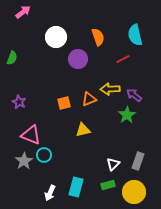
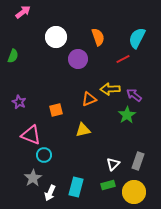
cyan semicircle: moved 2 px right, 3 px down; rotated 40 degrees clockwise
green semicircle: moved 1 px right, 2 px up
orange square: moved 8 px left, 7 px down
gray star: moved 9 px right, 17 px down
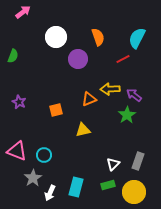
pink triangle: moved 14 px left, 16 px down
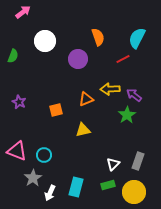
white circle: moved 11 px left, 4 px down
orange triangle: moved 3 px left
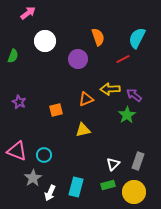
pink arrow: moved 5 px right, 1 px down
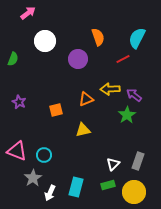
green semicircle: moved 3 px down
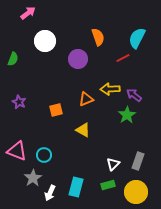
red line: moved 1 px up
yellow triangle: rotated 42 degrees clockwise
yellow circle: moved 2 px right
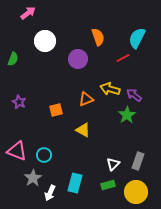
yellow arrow: rotated 18 degrees clockwise
cyan rectangle: moved 1 px left, 4 px up
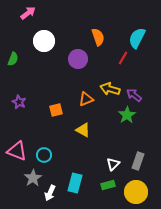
white circle: moved 1 px left
red line: rotated 32 degrees counterclockwise
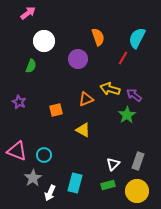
green semicircle: moved 18 px right, 7 px down
yellow circle: moved 1 px right, 1 px up
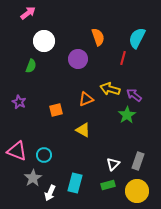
red line: rotated 16 degrees counterclockwise
